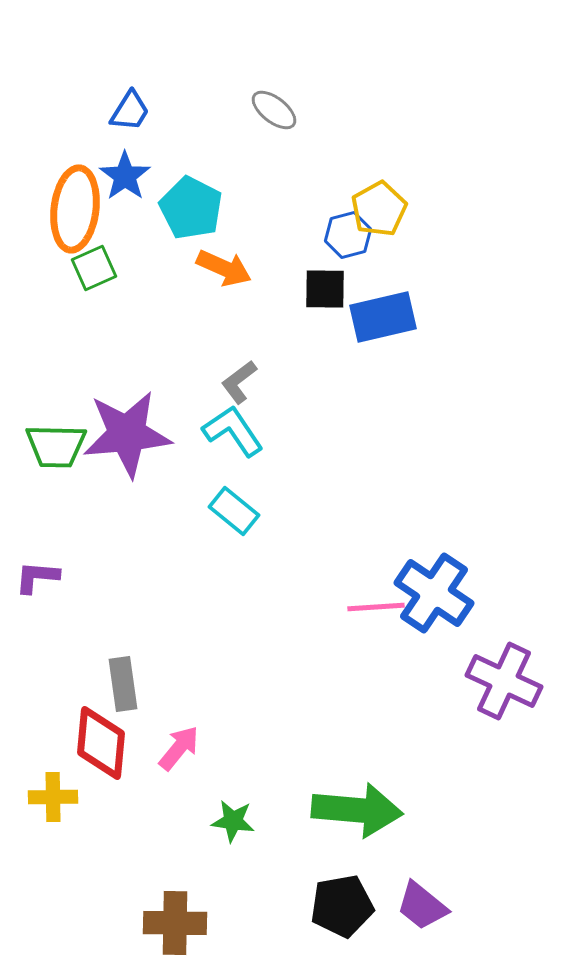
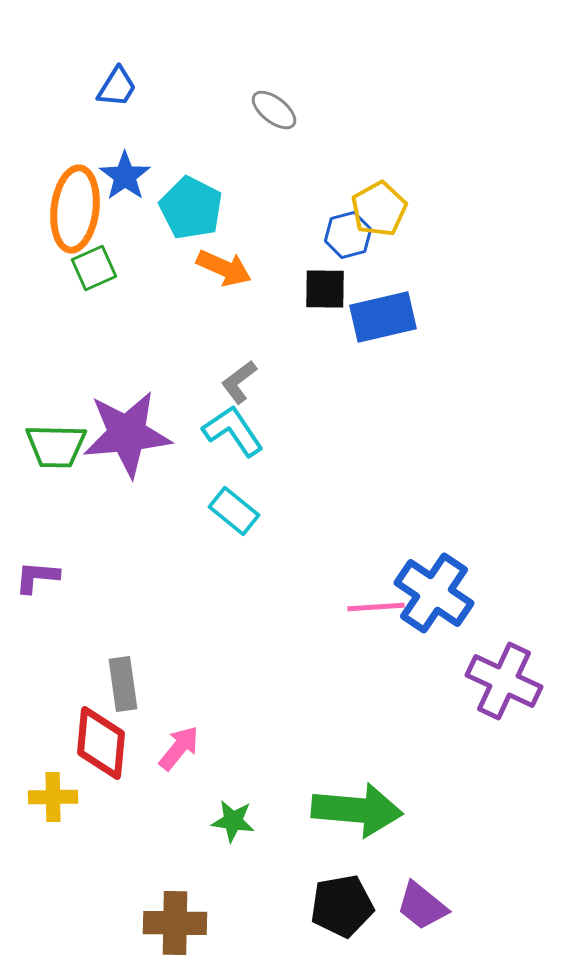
blue trapezoid: moved 13 px left, 24 px up
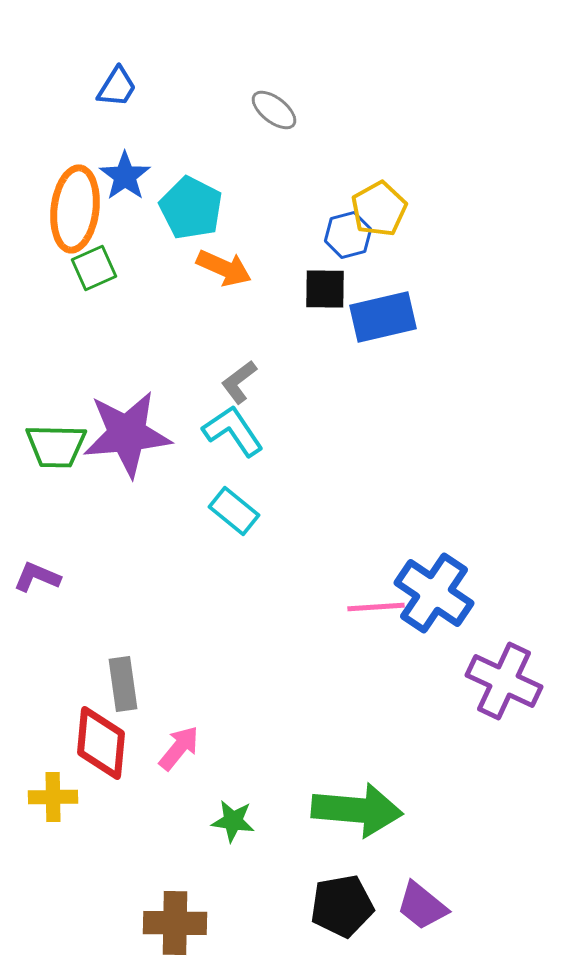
purple L-shape: rotated 18 degrees clockwise
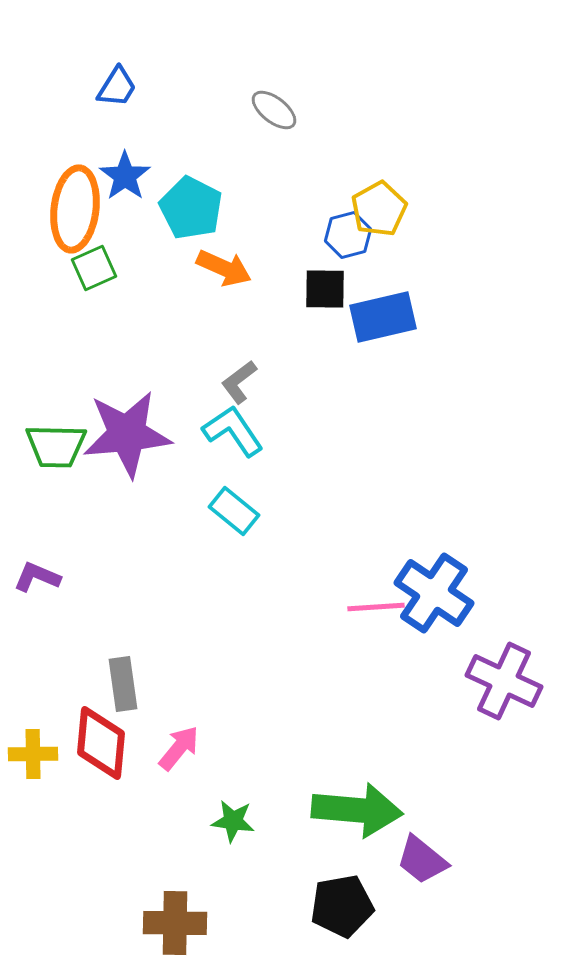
yellow cross: moved 20 px left, 43 px up
purple trapezoid: moved 46 px up
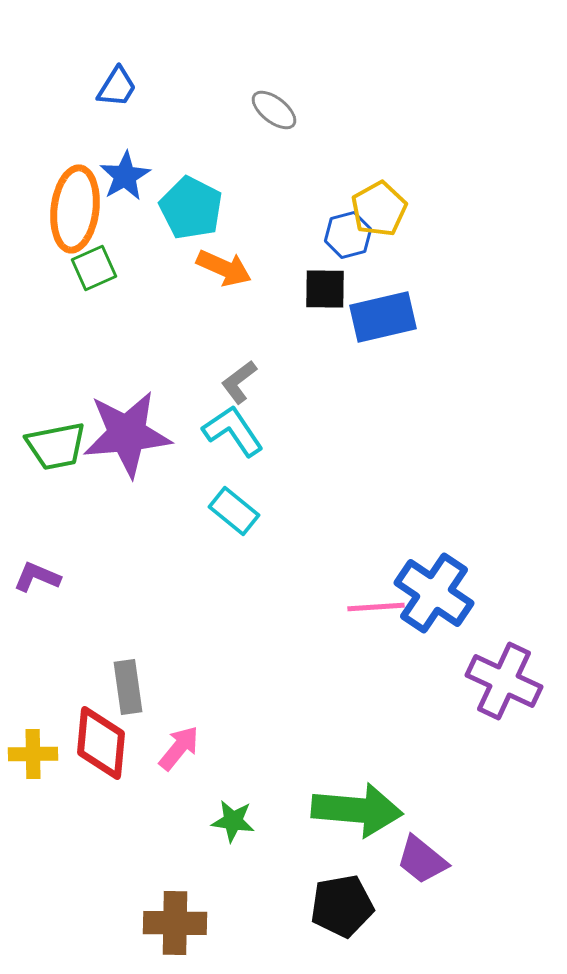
blue star: rotated 6 degrees clockwise
green trapezoid: rotated 12 degrees counterclockwise
gray rectangle: moved 5 px right, 3 px down
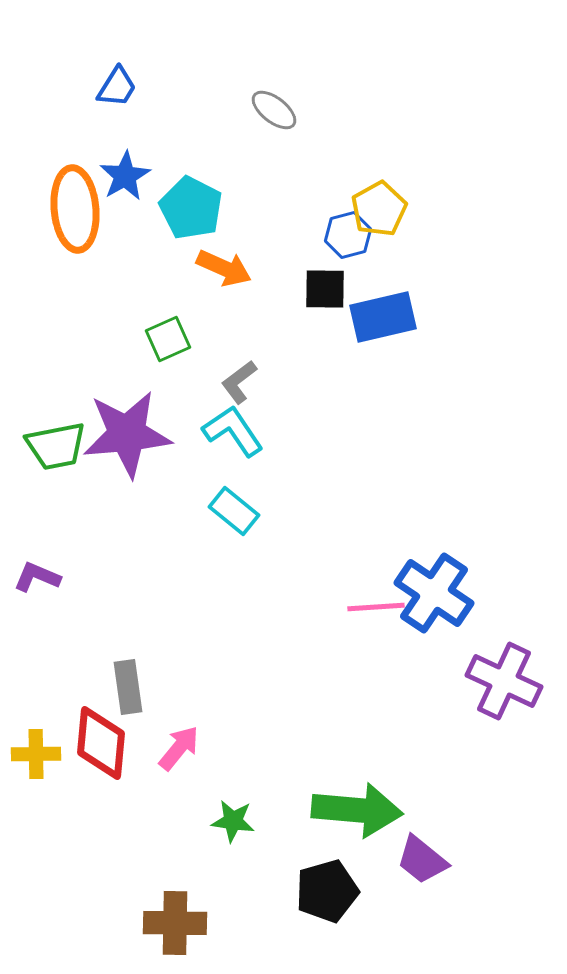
orange ellipse: rotated 12 degrees counterclockwise
green square: moved 74 px right, 71 px down
yellow cross: moved 3 px right
black pentagon: moved 15 px left, 15 px up; rotated 6 degrees counterclockwise
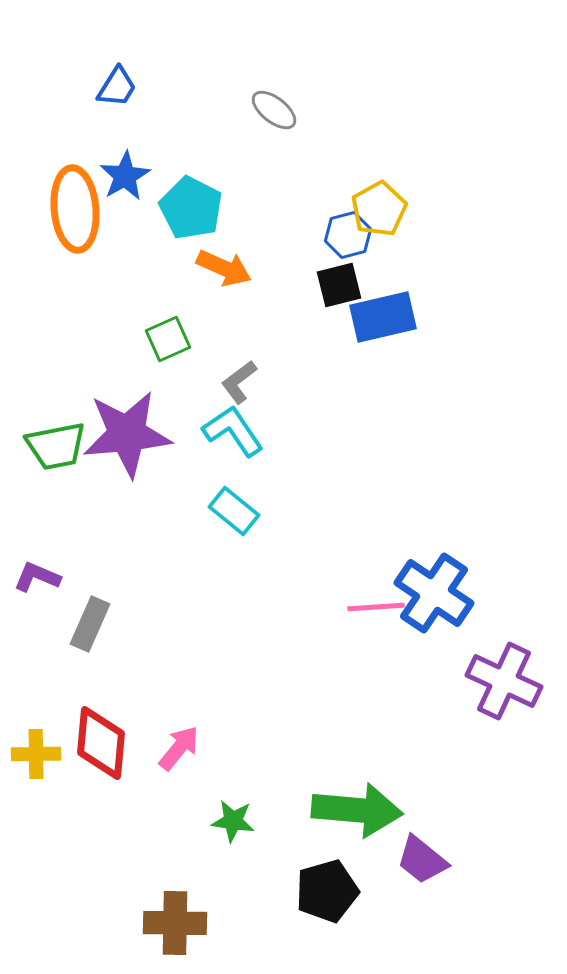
black square: moved 14 px right, 4 px up; rotated 15 degrees counterclockwise
gray rectangle: moved 38 px left, 63 px up; rotated 32 degrees clockwise
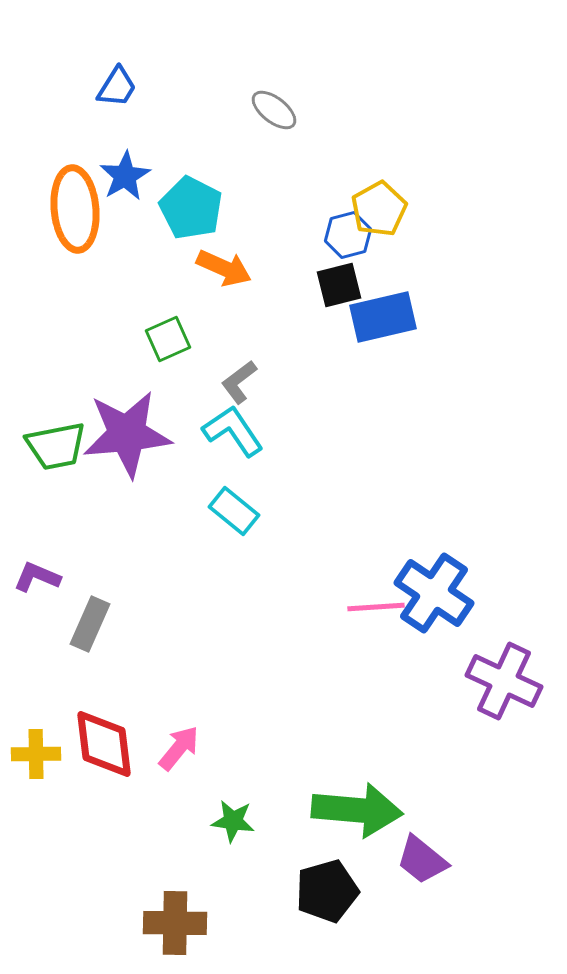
red diamond: moved 3 px right, 1 px down; rotated 12 degrees counterclockwise
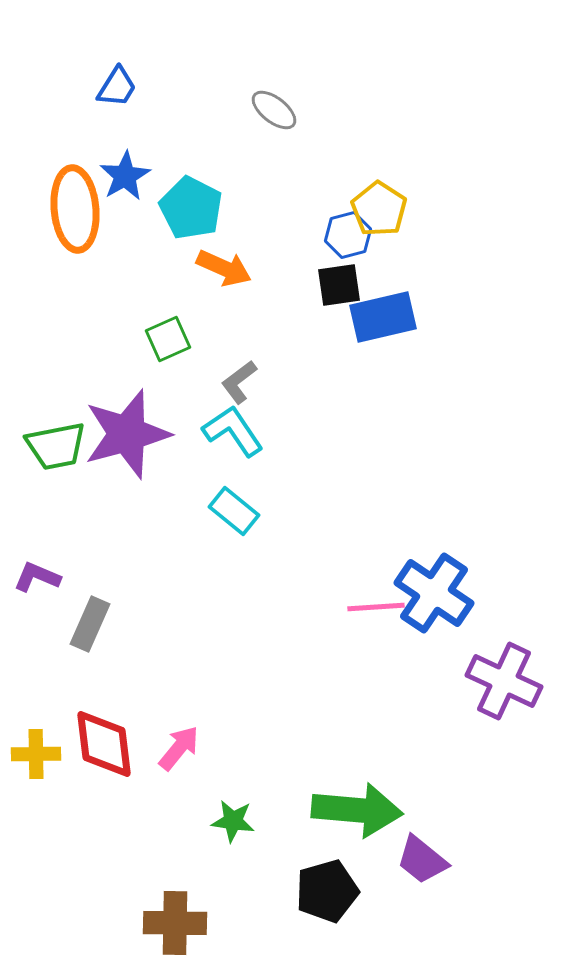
yellow pentagon: rotated 10 degrees counterclockwise
black square: rotated 6 degrees clockwise
purple star: rotated 10 degrees counterclockwise
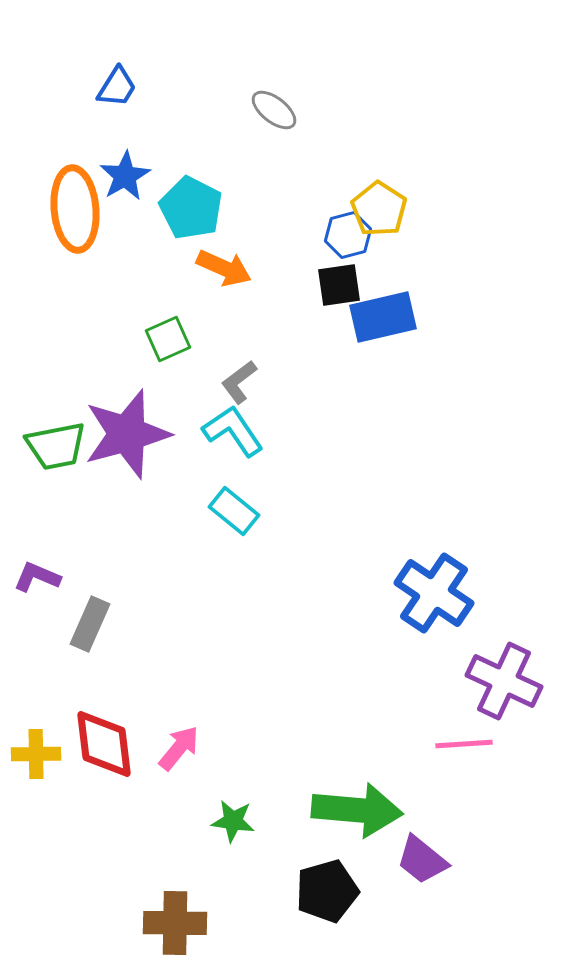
pink line: moved 88 px right, 137 px down
